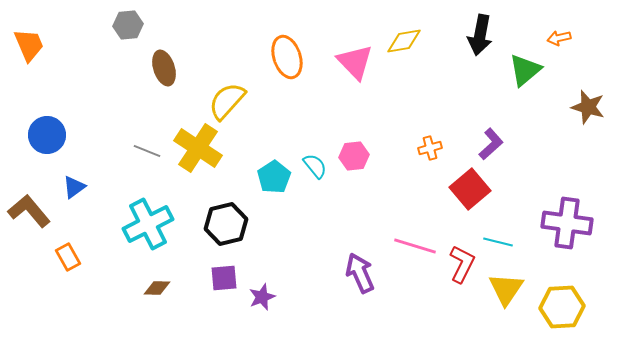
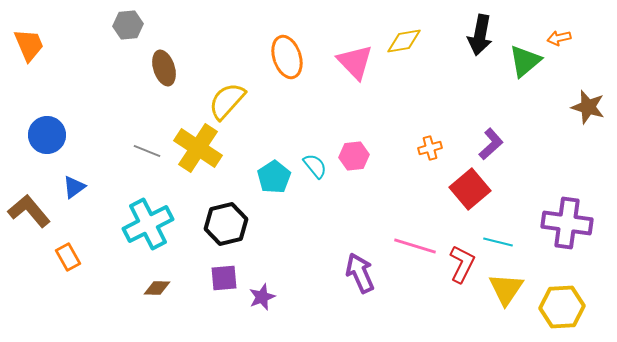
green triangle: moved 9 px up
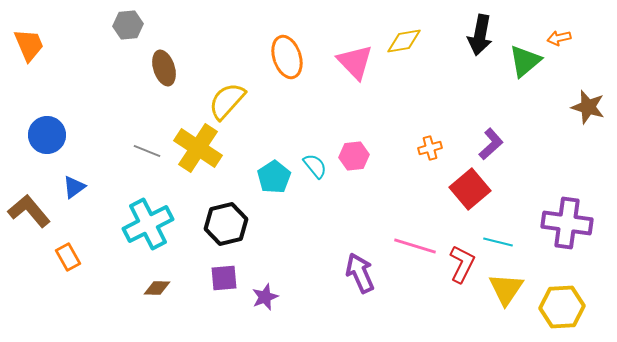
purple star: moved 3 px right
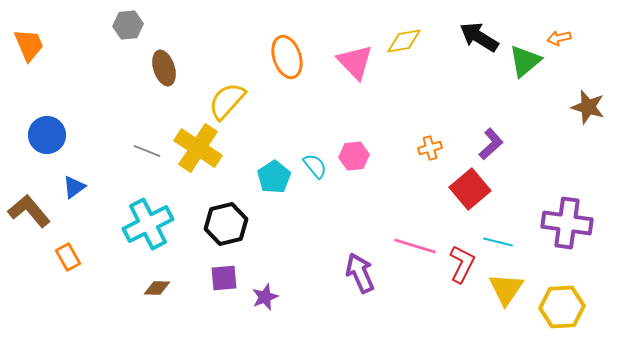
black arrow: moved 1 px left, 2 px down; rotated 111 degrees clockwise
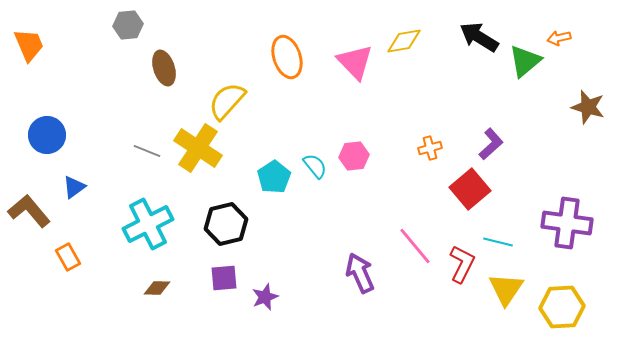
pink line: rotated 33 degrees clockwise
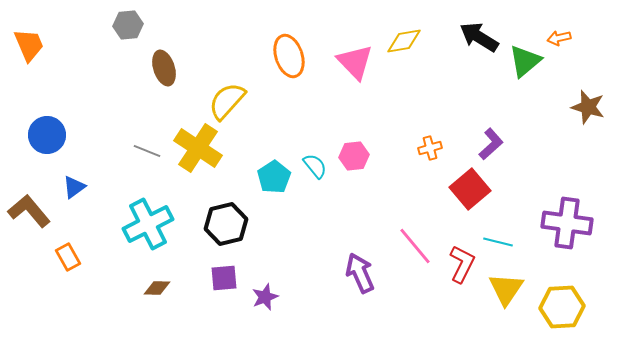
orange ellipse: moved 2 px right, 1 px up
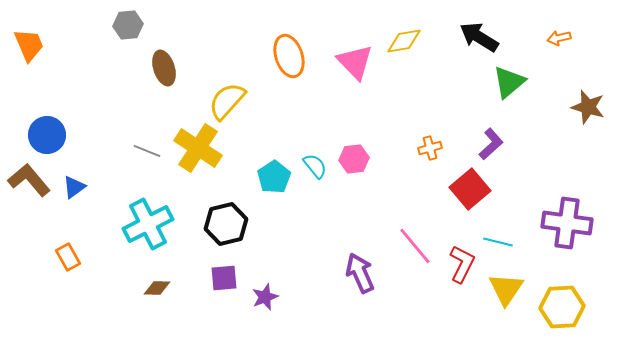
green triangle: moved 16 px left, 21 px down
pink hexagon: moved 3 px down
brown L-shape: moved 31 px up
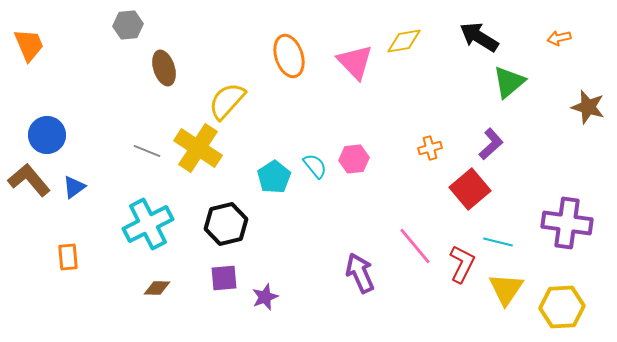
orange rectangle: rotated 24 degrees clockwise
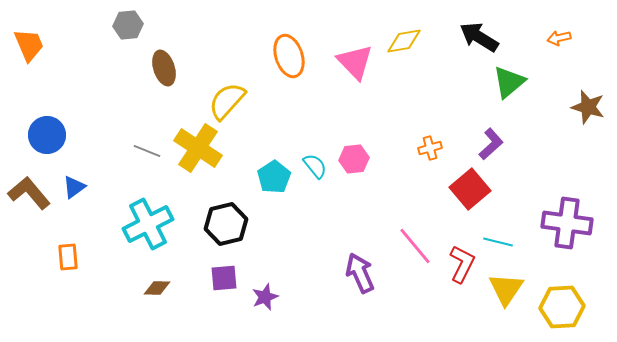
brown L-shape: moved 13 px down
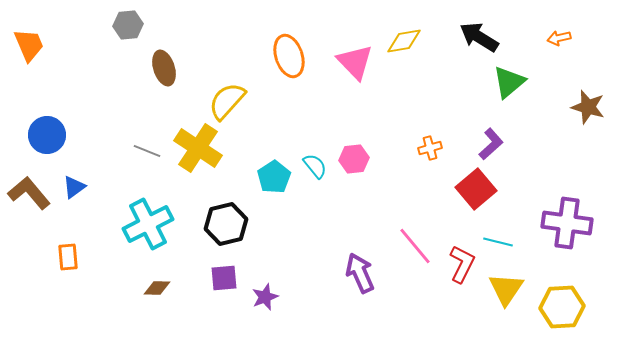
red square: moved 6 px right
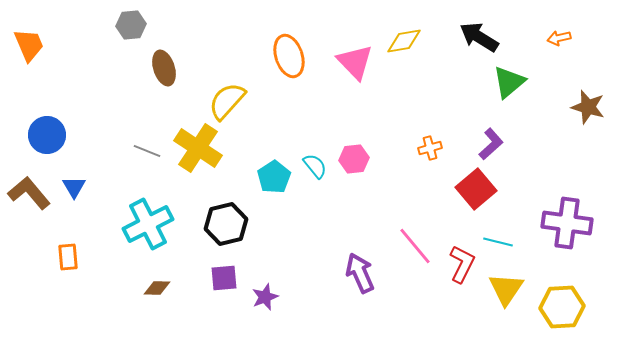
gray hexagon: moved 3 px right
blue triangle: rotated 25 degrees counterclockwise
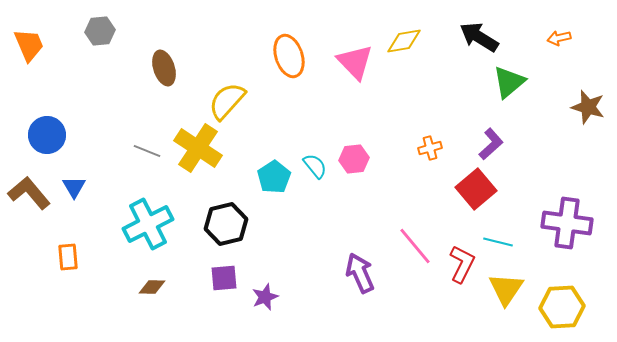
gray hexagon: moved 31 px left, 6 px down
brown diamond: moved 5 px left, 1 px up
